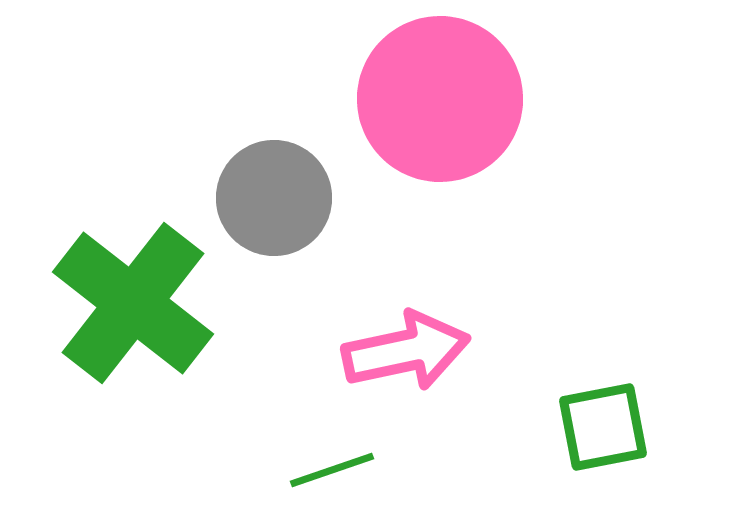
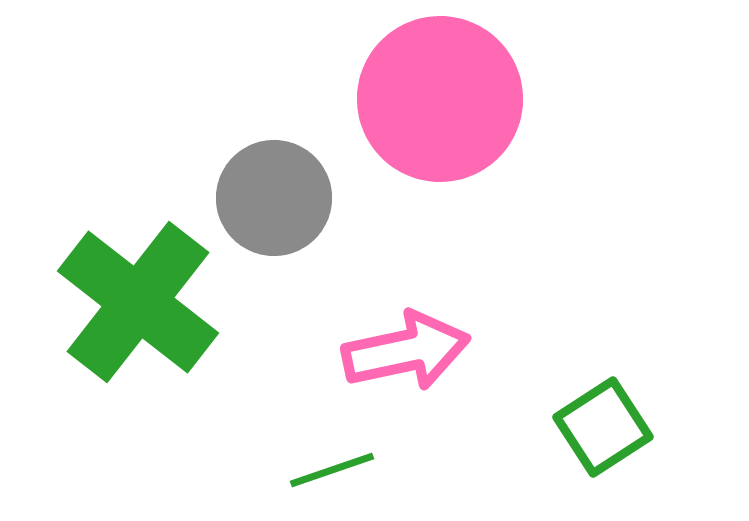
green cross: moved 5 px right, 1 px up
green square: rotated 22 degrees counterclockwise
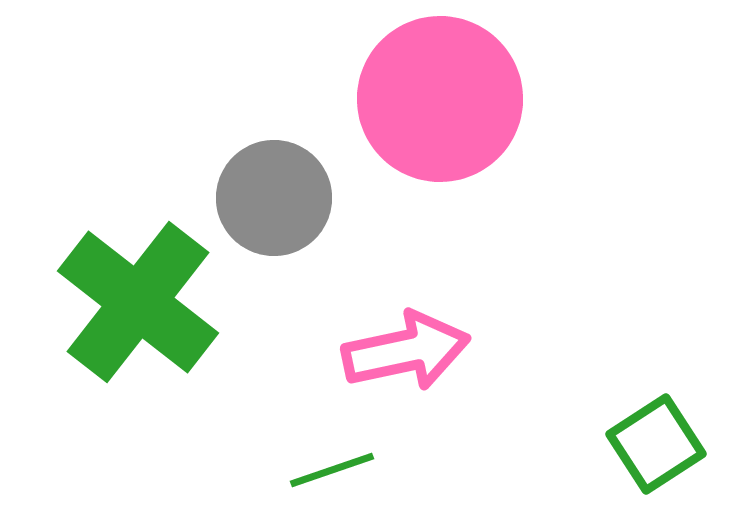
green square: moved 53 px right, 17 px down
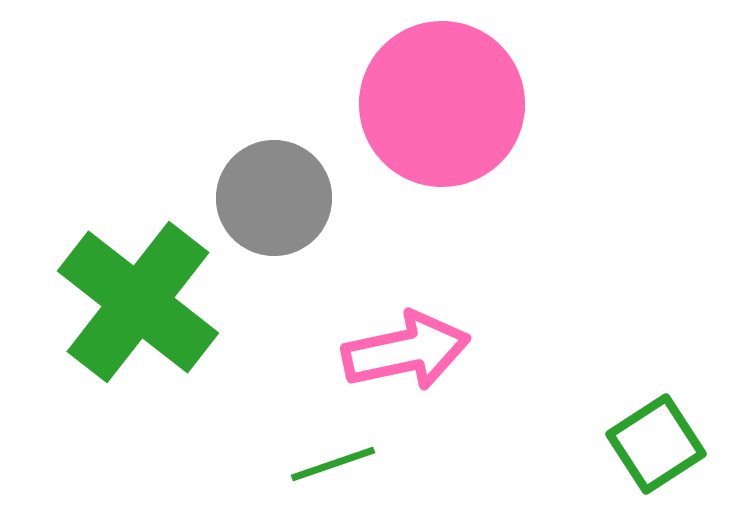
pink circle: moved 2 px right, 5 px down
green line: moved 1 px right, 6 px up
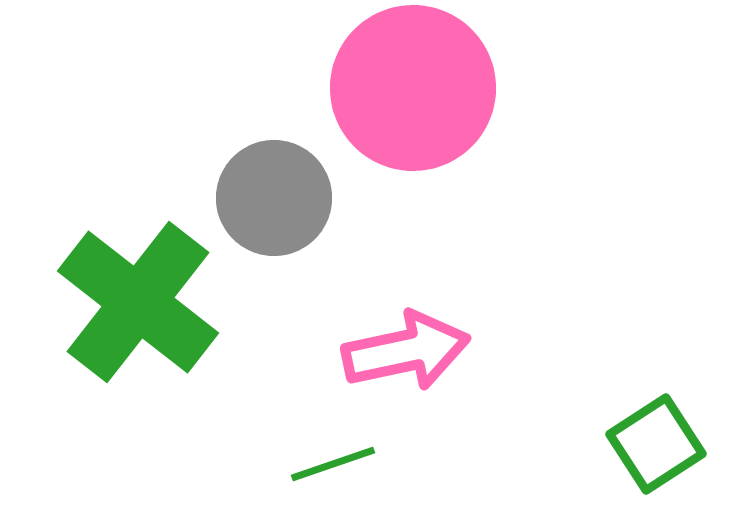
pink circle: moved 29 px left, 16 px up
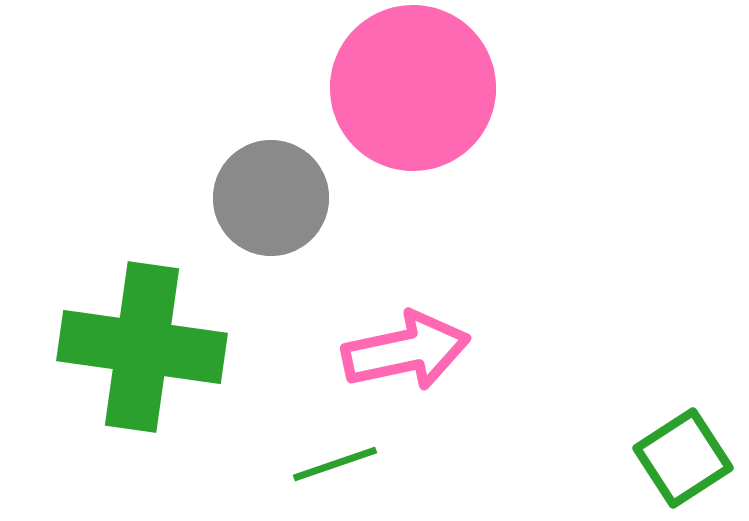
gray circle: moved 3 px left
green cross: moved 4 px right, 45 px down; rotated 30 degrees counterclockwise
green square: moved 27 px right, 14 px down
green line: moved 2 px right
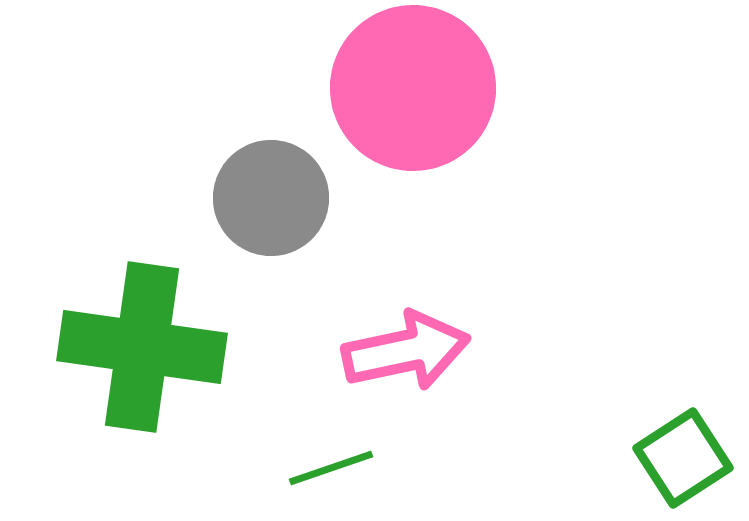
green line: moved 4 px left, 4 px down
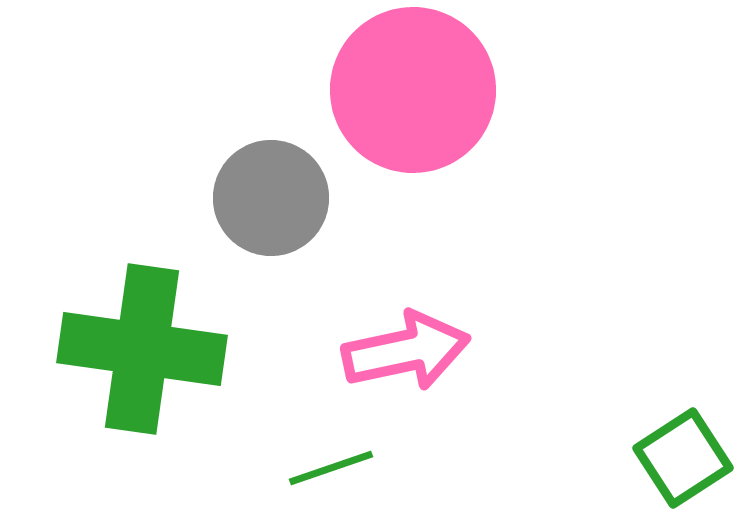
pink circle: moved 2 px down
green cross: moved 2 px down
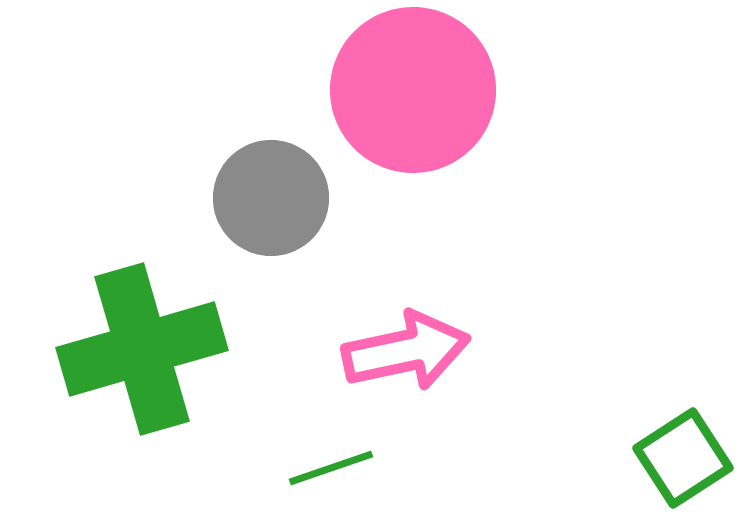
green cross: rotated 24 degrees counterclockwise
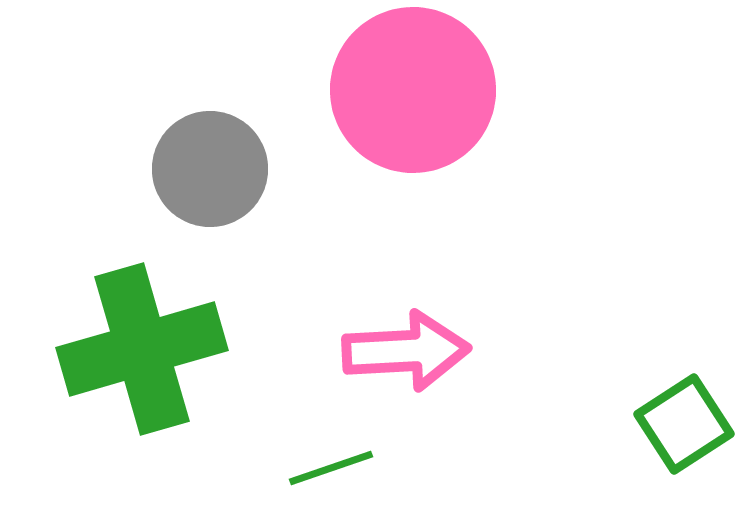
gray circle: moved 61 px left, 29 px up
pink arrow: rotated 9 degrees clockwise
green square: moved 1 px right, 34 px up
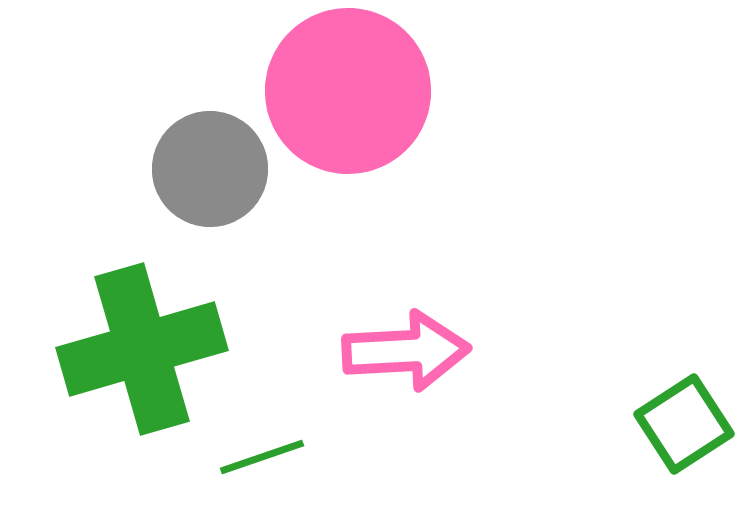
pink circle: moved 65 px left, 1 px down
green line: moved 69 px left, 11 px up
